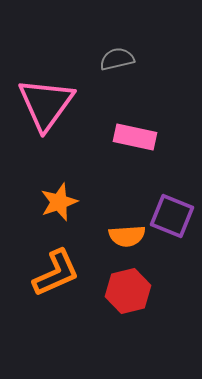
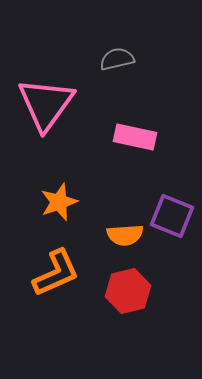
orange semicircle: moved 2 px left, 1 px up
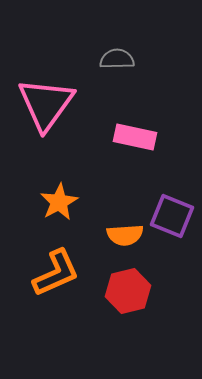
gray semicircle: rotated 12 degrees clockwise
orange star: rotated 9 degrees counterclockwise
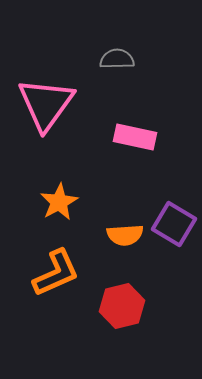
purple square: moved 2 px right, 8 px down; rotated 9 degrees clockwise
red hexagon: moved 6 px left, 15 px down
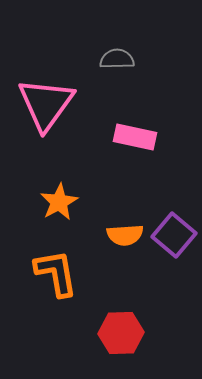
purple square: moved 11 px down; rotated 9 degrees clockwise
orange L-shape: rotated 76 degrees counterclockwise
red hexagon: moved 1 px left, 27 px down; rotated 12 degrees clockwise
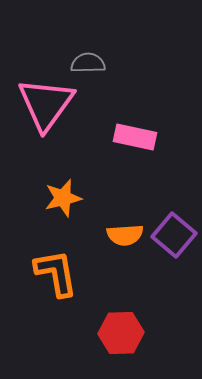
gray semicircle: moved 29 px left, 4 px down
orange star: moved 4 px right, 4 px up; rotated 15 degrees clockwise
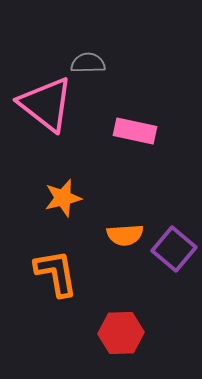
pink triangle: rotated 28 degrees counterclockwise
pink rectangle: moved 6 px up
purple square: moved 14 px down
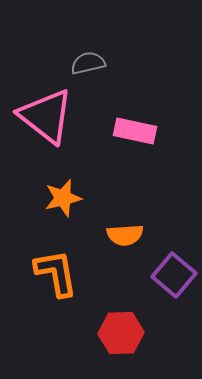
gray semicircle: rotated 12 degrees counterclockwise
pink triangle: moved 12 px down
purple square: moved 26 px down
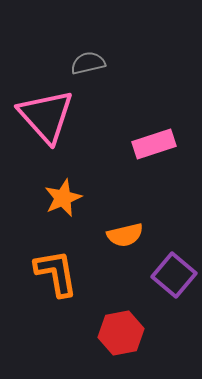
pink triangle: rotated 10 degrees clockwise
pink rectangle: moved 19 px right, 13 px down; rotated 30 degrees counterclockwise
orange star: rotated 9 degrees counterclockwise
orange semicircle: rotated 9 degrees counterclockwise
red hexagon: rotated 9 degrees counterclockwise
